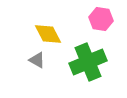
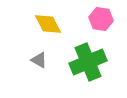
yellow diamond: moved 10 px up
gray triangle: moved 2 px right
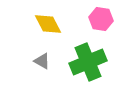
gray triangle: moved 3 px right, 1 px down
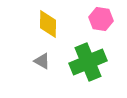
yellow diamond: rotated 28 degrees clockwise
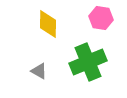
pink hexagon: moved 1 px up
gray triangle: moved 3 px left, 10 px down
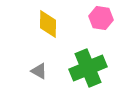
green cross: moved 6 px down
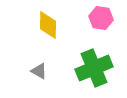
yellow diamond: moved 1 px down
green cross: moved 6 px right
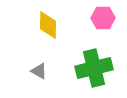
pink hexagon: moved 2 px right; rotated 10 degrees counterclockwise
green cross: rotated 9 degrees clockwise
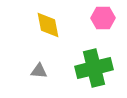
yellow diamond: rotated 12 degrees counterclockwise
gray triangle: rotated 24 degrees counterclockwise
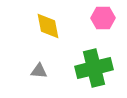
yellow diamond: moved 1 px down
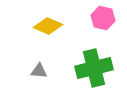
pink hexagon: rotated 15 degrees clockwise
yellow diamond: rotated 56 degrees counterclockwise
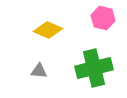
yellow diamond: moved 4 px down
